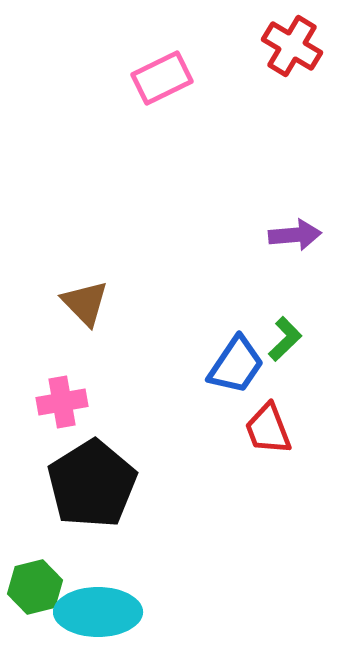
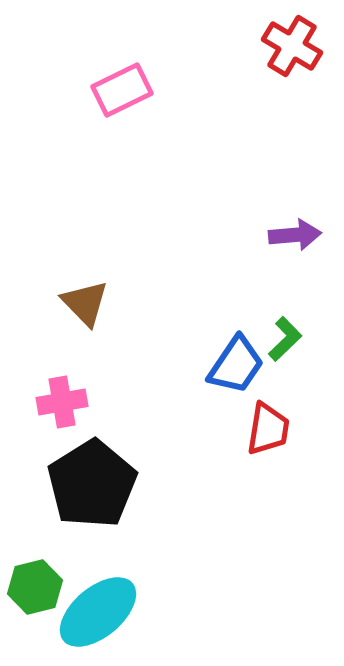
pink rectangle: moved 40 px left, 12 px down
red trapezoid: rotated 150 degrees counterclockwise
cyan ellipse: rotated 40 degrees counterclockwise
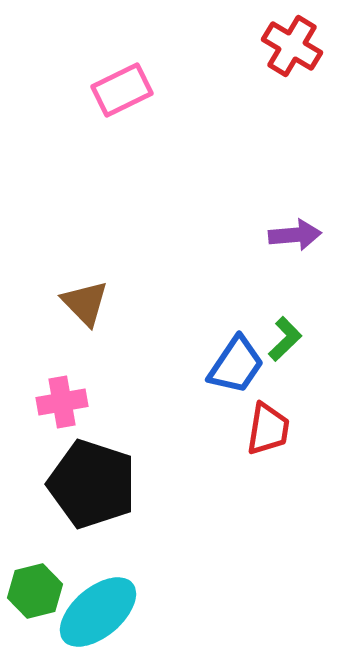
black pentagon: rotated 22 degrees counterclockwise
green hexagon: moved 4 px down
